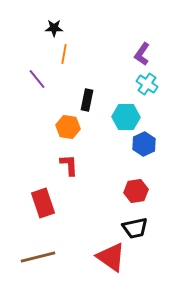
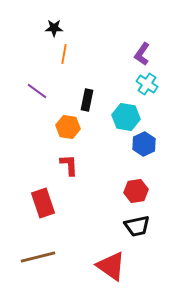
purple line: moved 12 px down; rotated 15 degrees counterclockwise
cyan hexagon: rotated 8 degrees clockwise
black trapezoid: moved 2 px right, 2 px up
red triangle: moved 9 px down
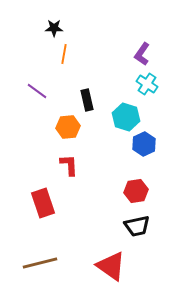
black rectangle: rotated 25 degrees counterclockwise
cyan hexagon: rotated 8 degrees clockwise
orange hexagon: rotated 15 degrees counterclockwise
brown line: moved 2 px right, 6 px down
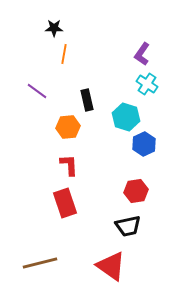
red rectangle: moved 22 px right
black trapezoid: moved 9 px left
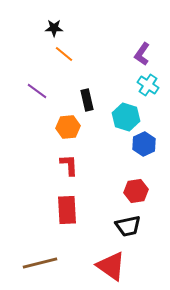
orange line: rotated 60 degrees counterclockwise
cyan cross: moved 1 px right, 1 px down
red rectangle: moved 2 px right, 7 px down; rotated 16 degrees clockwise
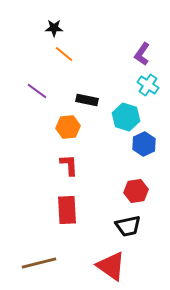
black rectangle: rotated 65 degrees counterclockwise
brown line: moved 1 px left
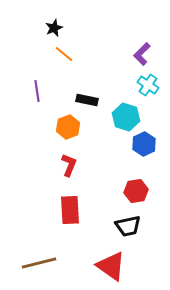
black star: rotated 24 degrees counterclockwise
purple L-shape: rotated 10 degrees clockwise
purple line: rotated 45 degrees clockwise
orange hexagon: rotated 15 degrees counterclockwise
red L-shape: rotated 25 degrees clockwise
red rectangle: moved 3 px right
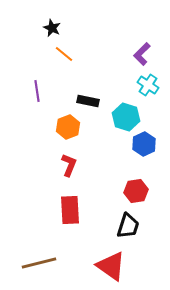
black star: moved 2 px left; rotated 24 degrees counterclockwise
black rectangle: moved 1 px right, 1 px down
black trapezoid: rotated 60 degrees counterclockwise
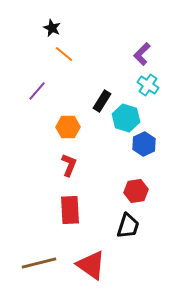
purple line: rotated 50 degrees clockwise
black rectangle: moved 14 px right; rotated 70 degrees counterclockwise
cyan hexagon: moved 1 px down
orange hexagon: rotated 20 degrees clockwise
red triangle: moved 20 px left, 1 px up
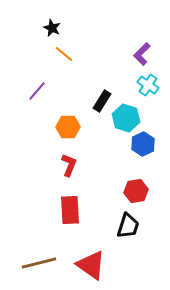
blue hexagon: moved 1 px left
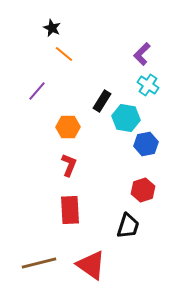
cyan hexagon: rotated 8 degrees counterclockwise
blue hexagon: moved 3 px right; rotated 15 degrees clockwise
red hexagon: moved 7 px right, 1 px up; rotated 10 degrees counterclockwise
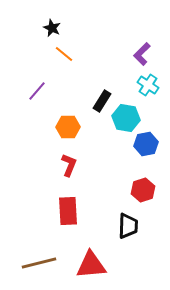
red rectangle: moved 2 px left, 1 px down
black trapezoid: rotated 16 degrees counterclockwise
red triangle: rotated 40 degrees counterclockwise
